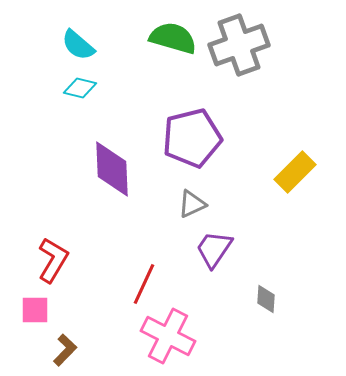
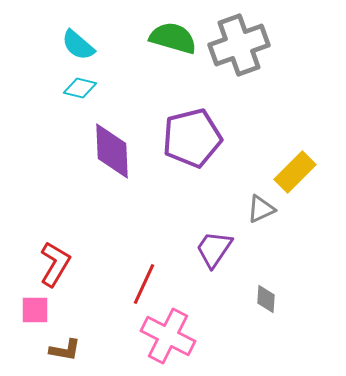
purple diamond: moved 18 px up
gray triangle: moved 69 px right, 5 px down
red L-shape: moved 2 px right, 4 px down
brown L-shape: rotated 56 degrees clockwise
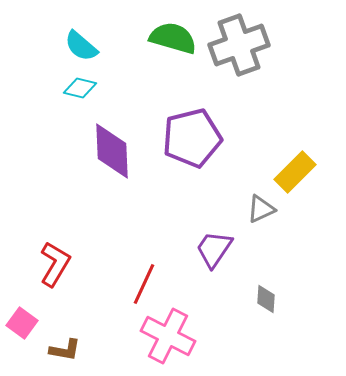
cyan semicircle: moved 3 px right, 1 px down
pink square: moved 13 px left, 13 px down; rotated 36 degrees clockwise
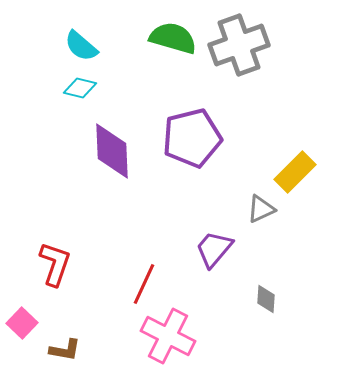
purple trapezoid: rotated 6 degrees clockwise
red L-shape: rotated 12 degrees counterclockwise
pink square: rotated 8 degrees clockwise
